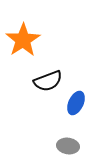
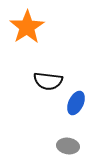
orange star: moved 4 px right, 13 px up
black semicircle: rotated 28 degrees clockwise
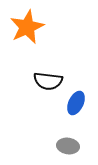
orange star: rotated 8 degrees clockwise
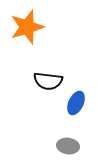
orange star: rotated 8 degrees clockwise
